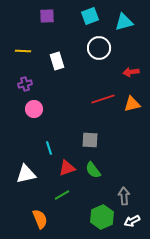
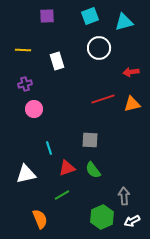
yellow line: moved 1 px up
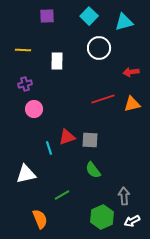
cyan square: moved 1 px left; rotated 24 degrees counterclockwise
white rectangle: rotated 18 degrees clockwise
red triangle: moved 31 px up
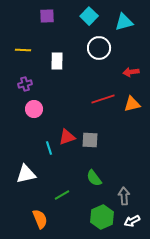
green semicircle: moved 1 px right, 8 px down
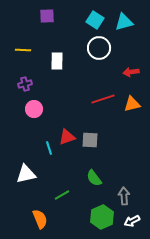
cyan square: moved 6 px right, 4 px down; rotated 12 degrees counterclockwise
